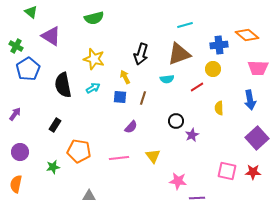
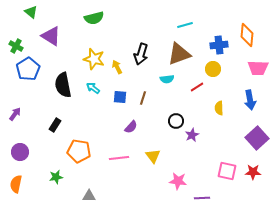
orange diamond: rotated 55 degrees clockwise
yellow arrow: moved 8 px left, 10 px up
cyan arrow: rotated 112 degrees counterclockwise
green star: moved 3 px right, 10 px down
purple line: moved 5 px right
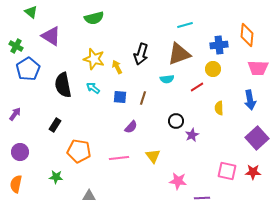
green star: rotated 16 degrees clockwise
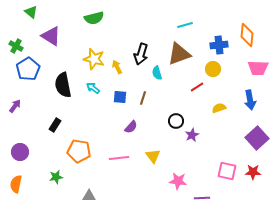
cyan semicircle: moved 10 px left, 6 px up; rotated 80 degrees clockwise
yellow semicircle: rotated 72 degrees clockwise
purple arrow: moved 8 px up
green star: rotated 16 degrees counterclockwise
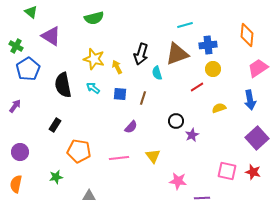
blue cross: moved 11 px left
brown triangle: moved 2 px left
pink trapezoid: rotated 145 degrees clockwise
blue square: moved 3 px up
red star: rotated 14 degrees clockwise
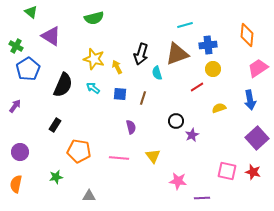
black semicircle: rotated 145 degrees counterclockwise
purple semicircle: rotated 56 degrees counterclockwise
pink line: rotated 12 degrees clockwise
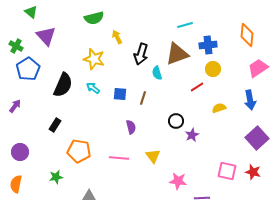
purple triangle: moved 5 px left; rotated 15 degrees clockwise
yellow arrow: moved 30 px up
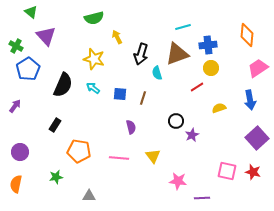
cyan line: moved 2 px left, 2 px down
yellow circle: moved 2 px left, 1 px up
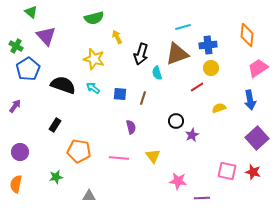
black semicircle: rotated 95 degrees counterclockwise
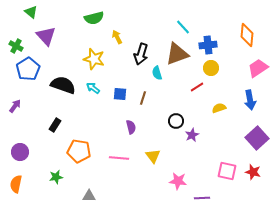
cyan line: rotated 63 degrees clockwise
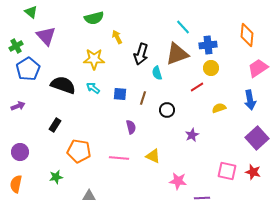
green cross: rotated 32 degrees clockwise
yellow star: rotated 15 degrees counterclockwise
purple arrow: moved 3 px right; rotated 32 degrees clockwise
black circle: moved 9 px left, 11 px up
yellow triangle: rotated 28 degrees counterclockwise
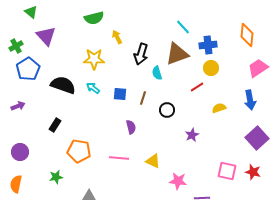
yellow triangle: moved 5 px down
